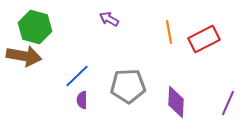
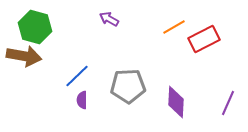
orange line: moved 5 px right, 5 px up; rotated 70 degrees clockwise
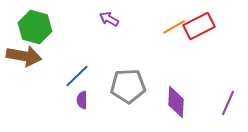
red rectangle: moved 5 px left, 13 px up
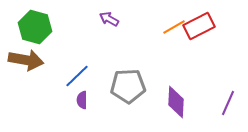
brown arrow: moved 2 px right, 4 px down
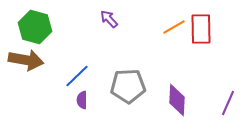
purple arrow: rotated 18 degrees clockwise
red rectangle: moved 2 px right, 3 px down; rotated 64 degrees counterclockwise
purple diamond: moved 1 px right, 2 px up
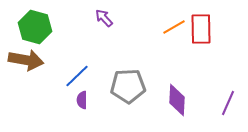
purple arrow: moved 5 px left, 1 px up
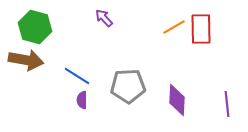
blue line: rotated 76 degrees clockwise
purple line: moved 1 px left, 1 px down; rotated 30 degrees counterclockwise
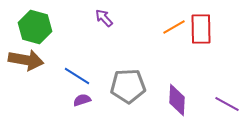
purple semicircle: rotated 72 degrees clockwise
purple line: rotated 55 degrees counterclockwise
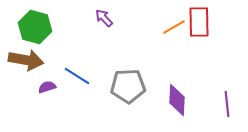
red rectangle: moved 2 px left, 7 px up
purple semicircle: moved 35 px left, 13 px up
purple line: rotated 55 degrees clockwise
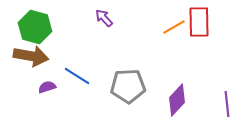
brown arrow: moved 5 px right, 4 px up
purple diamond: rotated 40 degrees clockwise
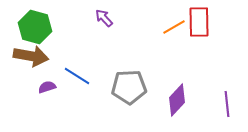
gray pentagon: moved 1 px right, 1 px down
